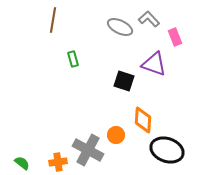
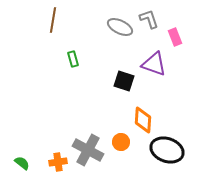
gray L-shape: rotated 25 degrees clockwise
orange circle: moved 5 px right, 7 px down
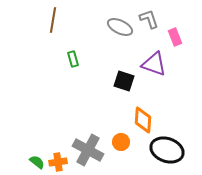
green semicircle: moved 15 px right, 1 px up
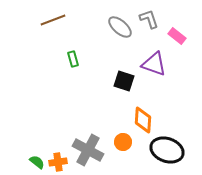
brown line: rotated 60 degrees clockwise
gray ellipse: rotated 15 degrees clockwise
pink rectangle: moved 2 px right, 1 px up; rotated 30 degrees counterclockwise
orange circle: moved 2 px right
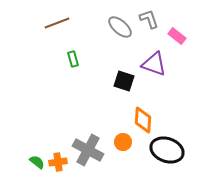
brown line: moved 4 px right, 3 px down
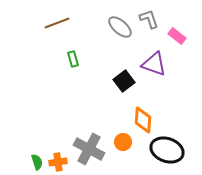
black square: rotated 35 degrees clockwise
gray cross: moved 1 px right, 1 px up
green semicircle: rotated 35 degrees clockwise
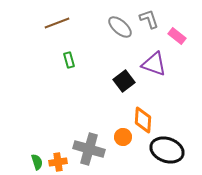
green rectangle: moved 4 px left, 1 px down
orange circle: moved 5 px up
gray cross: rotated 12 degrees counterclockwise
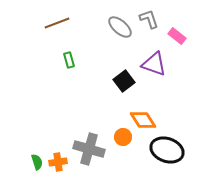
orange diamond: rotated 36 degrees counterclockwise
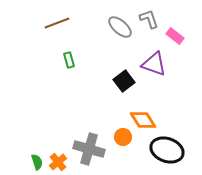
pink rectangle: moved 2 px left
orange cross: rotated 30 degrees counterclockwise
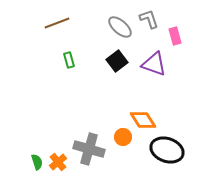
pink rectangle: rotated 36 degrees clockwise
black square: moved 7 px left, 20 px up
